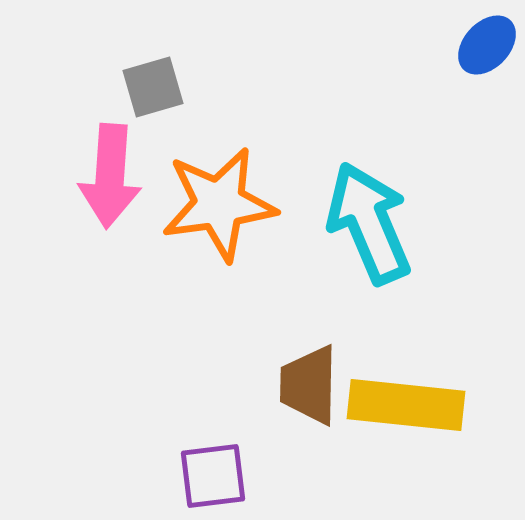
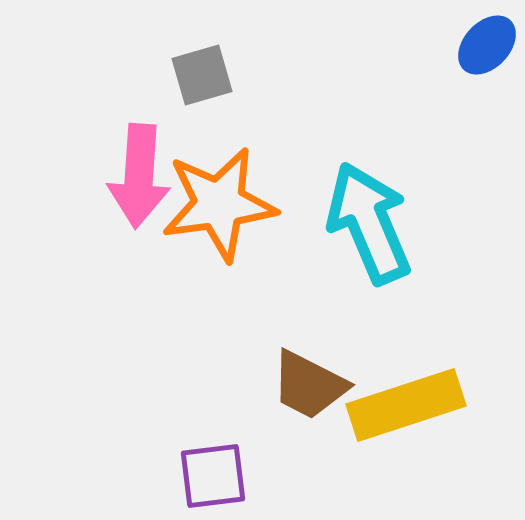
gray square: moved 49 px right, 12 px up
pink arrow: moved 29 px right
brown trapezoid: rotated 64 degrees counterclockwise
yellow rectangle: rotated 24 degrees counterclockwise
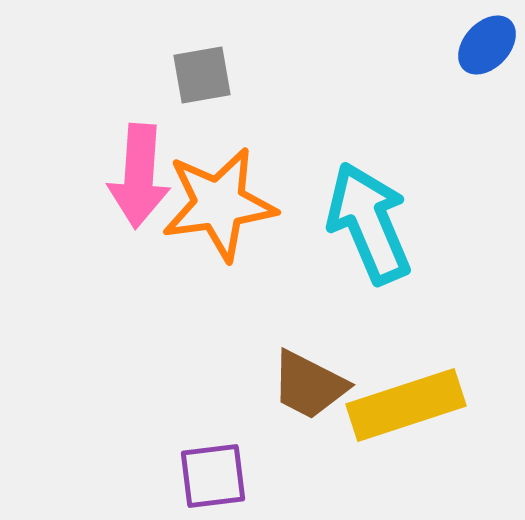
gray square: rotated 6 degrees clockwise
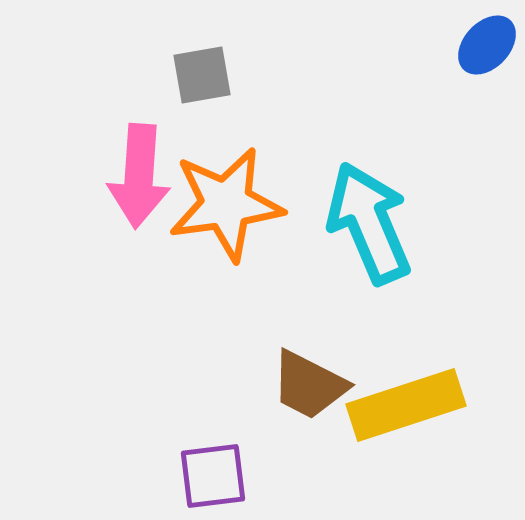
orange star: moved 7 px right
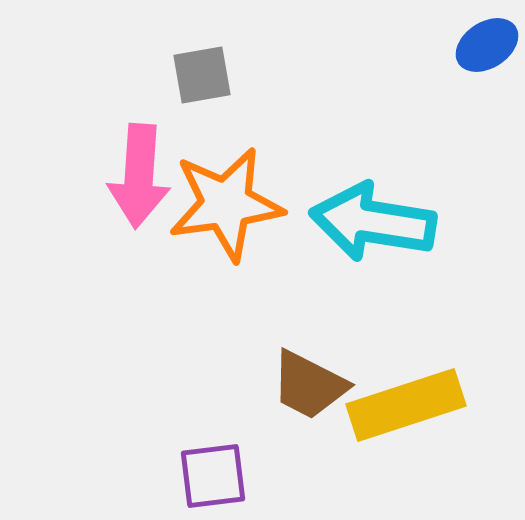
blue ellipse: rotated 14 degrees clockwise
cyan arrow: moved 4 px right, 1 px up; rotated 58 degrees counterclockwise
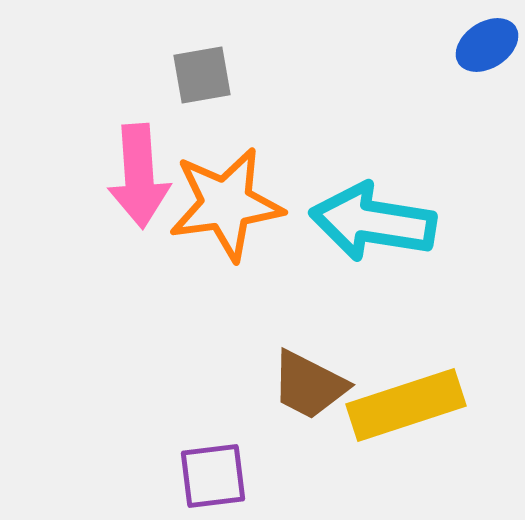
pink arrow: rotated 8 degrees counterclockwise
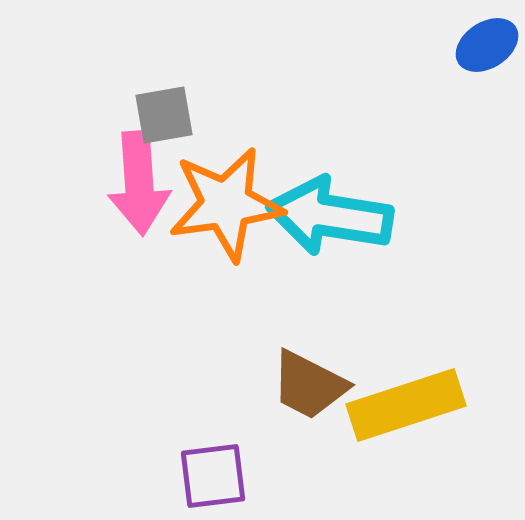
gray square: moved 38 px left, 40 px down
pink arrow: moved 7 px down
cyan arrow: moved 43 px left, 6 px up
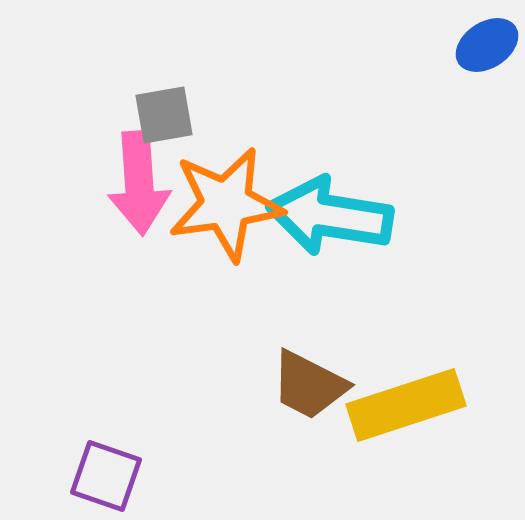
purple square: moved 107 px left; rotated 26 degrees clockwise
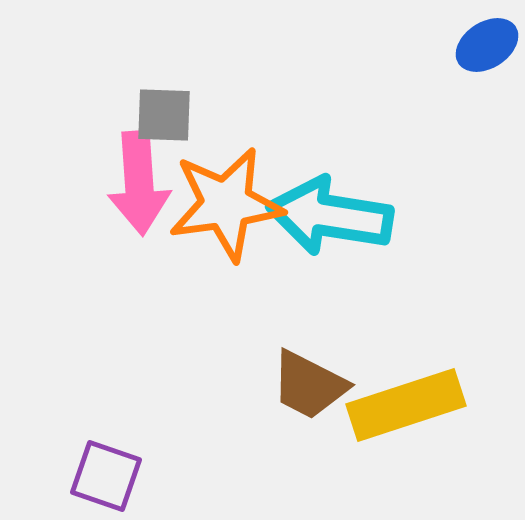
gray square: rotated 12 degrees clockwise
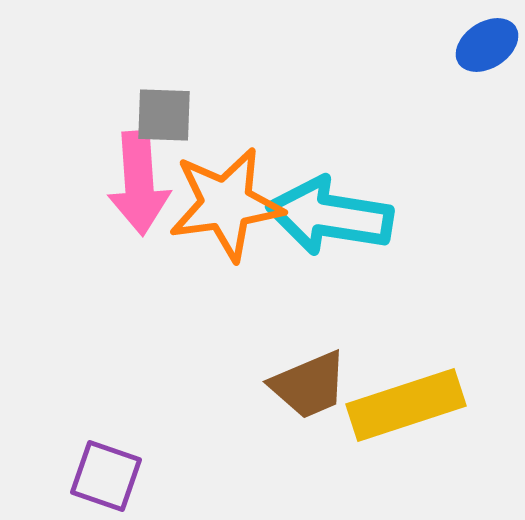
brown trapezoid: rotated 50 degrees counterclockwise
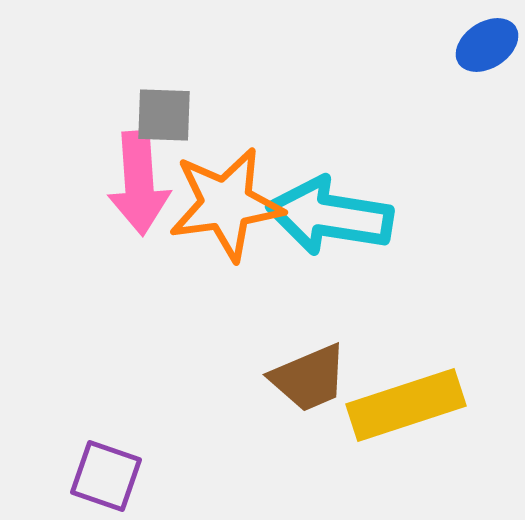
brown trapezoid: moved 7 px up
